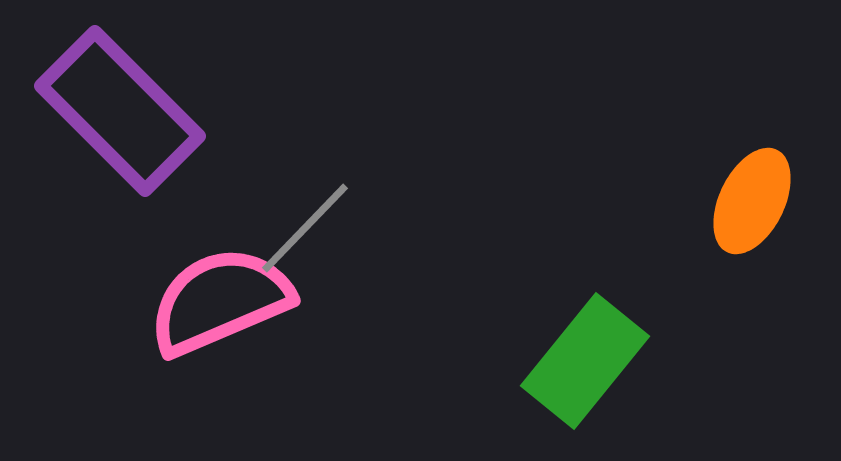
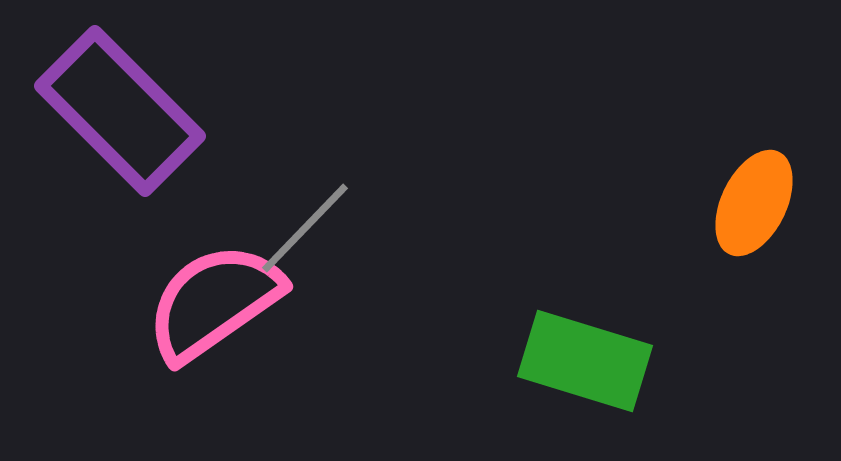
orange ellipse: moved 2 px right, 2 px down
pink semicircle: moved 6 px left, 1 px down; rotated 12 degrees counterclockwise
green rectangle: rotated 68 degrees clockwise
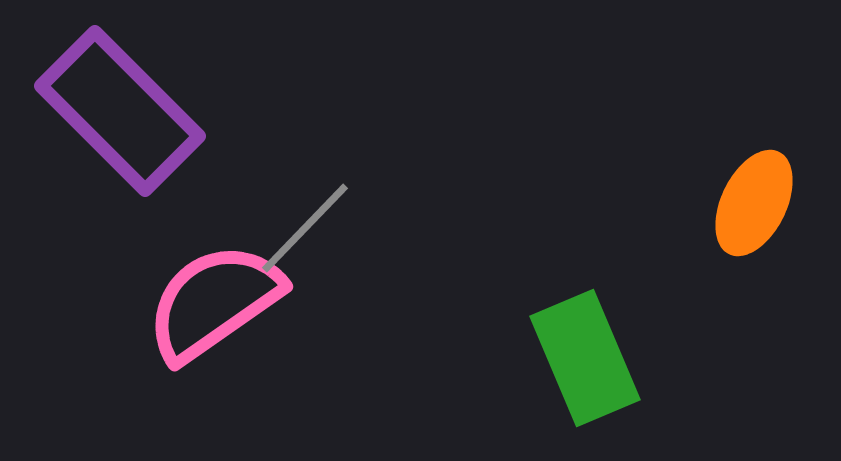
green rectangle: moved 3 px up; rotated 50 degrees clockwise
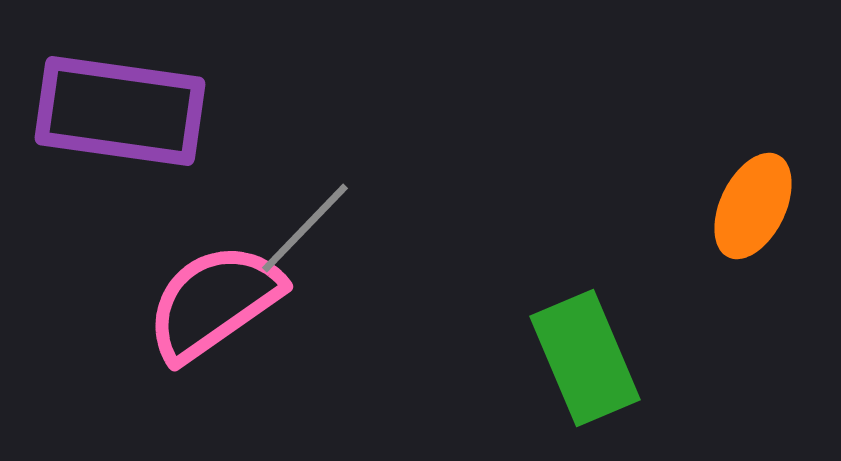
purple rectangle: rotated 37 degrees counterclockwise
orange ellipse: moved 1 px left, 3 px down
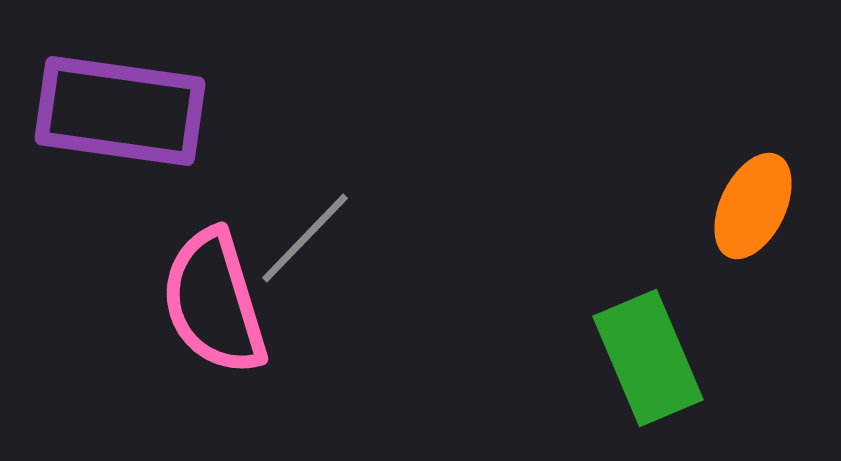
gray line: moved 10 px down
pink semicircle: rotated 72 degrees counterclockwise
green rectangle: moved 63 px right
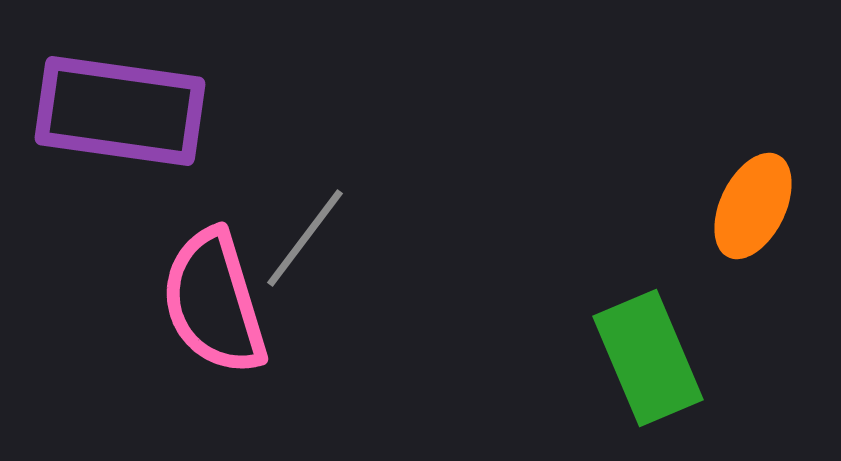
gray line: rotated 7 degrees counterclockwise
